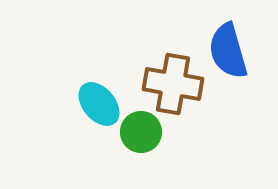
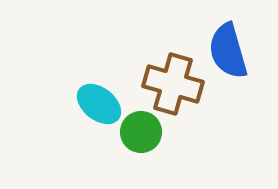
brown cross: rotated 6 degrees clockwise
cyan ellipse: rotated 12 degrees counterclockwise
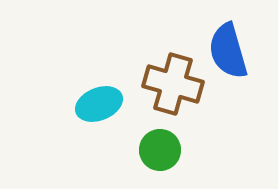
cyan ellipse: rotated 60 degrees counterclockwise
green circle: moved 19 px right, 18 px down
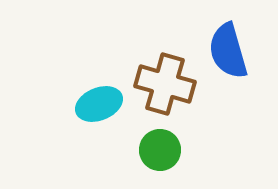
brown cross: moved 8 px left
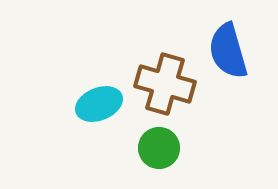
green circle: moved 1 px left, 2 px up
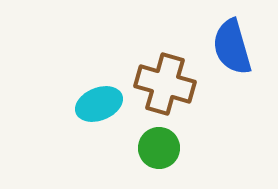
blue semicircle: moved 4 px right, 4 px up
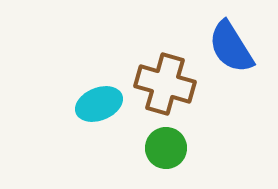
blue semicircle: moved 1 px left; rotated 16 degrees counterclockwise
green circle: moved 7 px right
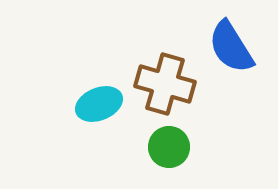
green circle: moved 3 px right, 1 px up
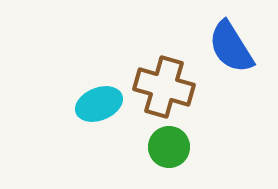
brown cross: moved 1 px left, 3 px down
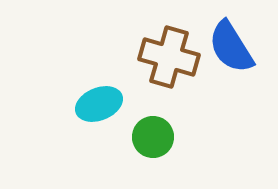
brown cross: moved 5 px right, 30 px up
green circle: moved 16 px left, 10 px up
